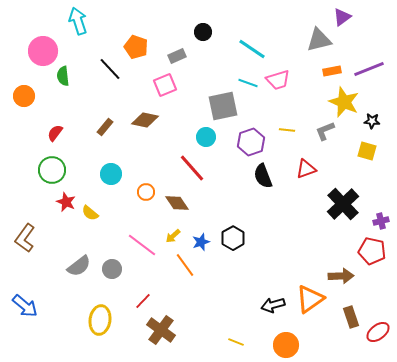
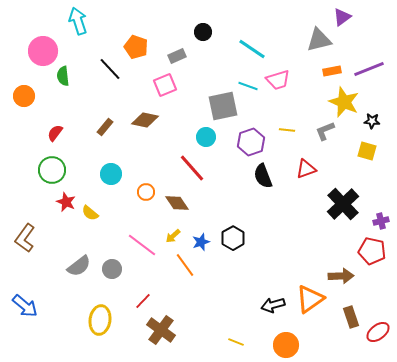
cyan line at (248, 83): moved 3 px down
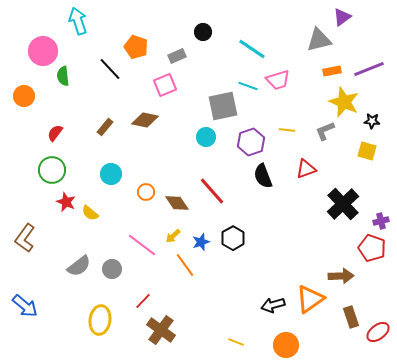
red line at (192, 168): moved 20 px right, 23 px down
red pentagon at (372, 251): moved 3 px up; rotated 8 degrees clockwise
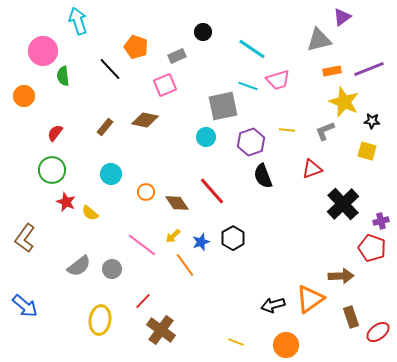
red triangle at (306, 169): moved 6 px right
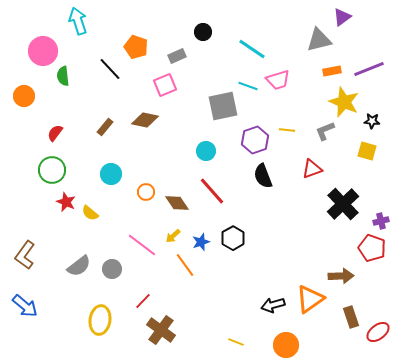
cyan circle at (206, 137): moved 14 px down
purple hexagon at (251, 142): moved 4 px right, 2 px up
brown L-shape at (25, 238): moved 17 px down
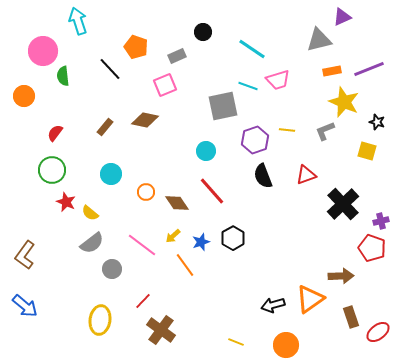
purple triangle at (342, 17): rotated 12 degrees clockwise
black star at (372, 121): moved 5 px right, 1 px down; rotated 14 degrees clockwise
red triangle at (312, 169): moved 6 px left, 6 px down
gray semicircle at (79, 266): moved 13 px right, 23 px up
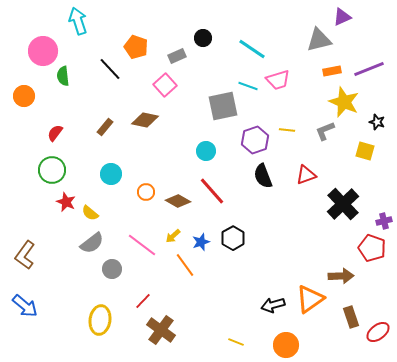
black circle at (203, 32): moved 6 px down
pink square at (165, 85): rotated 20 degrees counterclockwise
yellow square at (367, 151): moved 2 px left
brown diamond at (177, 203): moved 1 px right, 2 px up; rotated 25 degrees counterclockwise
purple cross at (381, 221): moved 3 px right
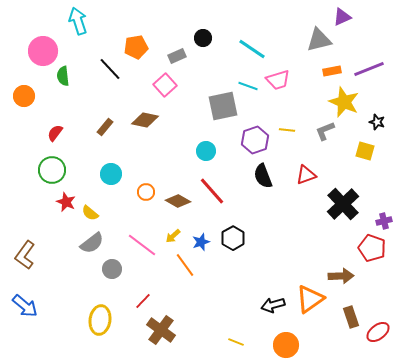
orange pentagon at (136, 47): rotated 30 degrees counterclockwise
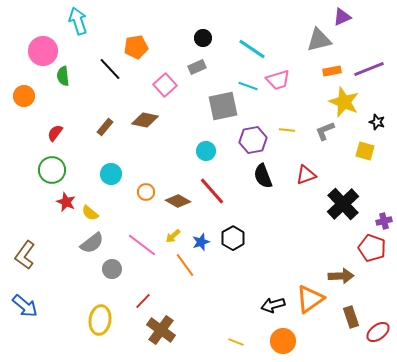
gray rectangle at (177, 56): moved 20 px right, 11 px down
purple hexagon at (255, 140): moved 2 px left; rotated 8 degrees clockwise
orange circle at (286, 345): moved 3 px left, 4 px up
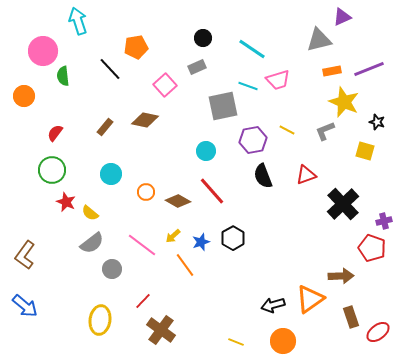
yellow line at (287, 130): rotated 21 degrees clockwise
